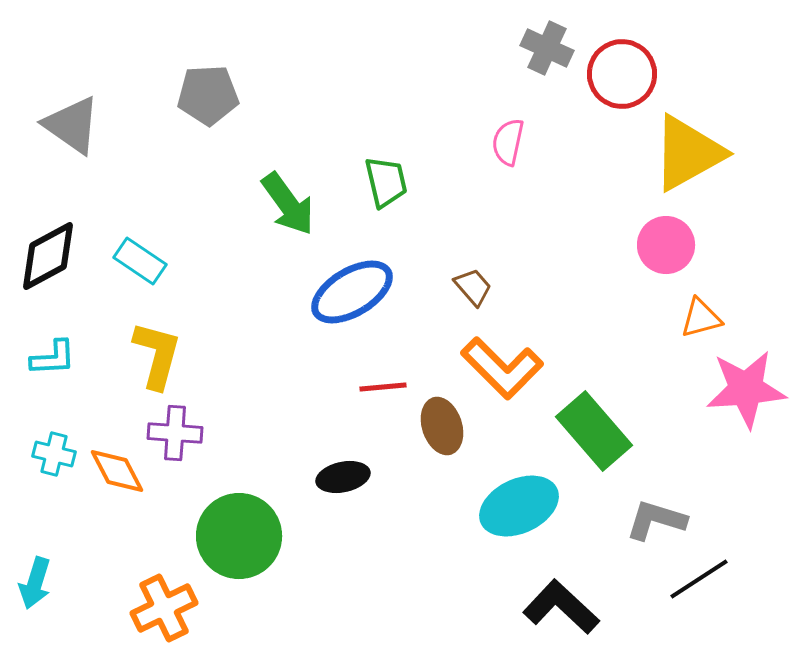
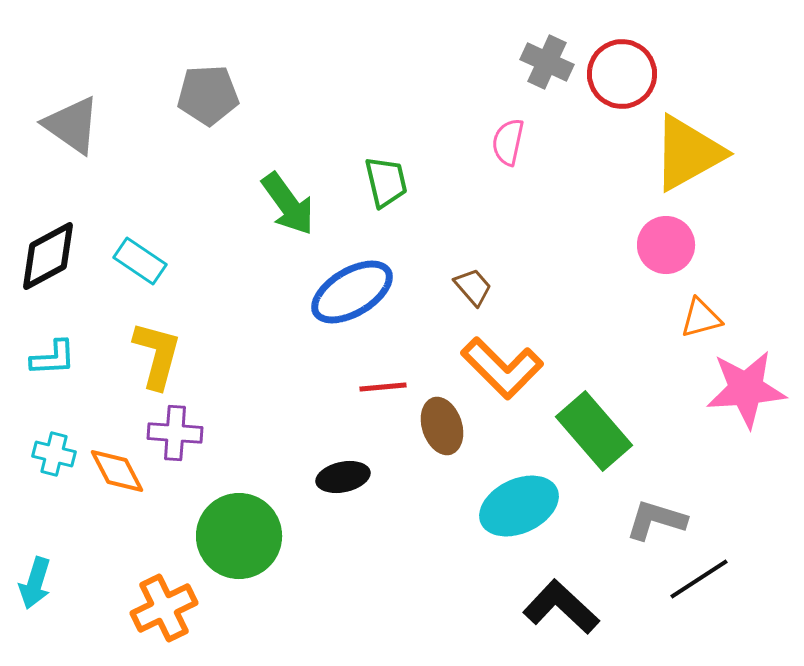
gray cross: moved 14 px down
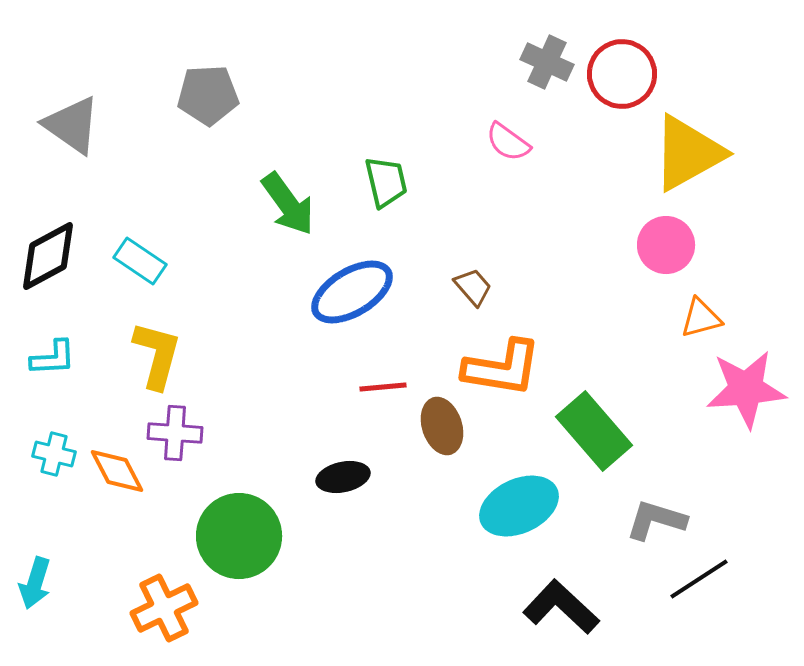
pink semicircle: rotated 66 degrees counterclockwise
orange L-shape: rotated 36 degrees counterclockwise
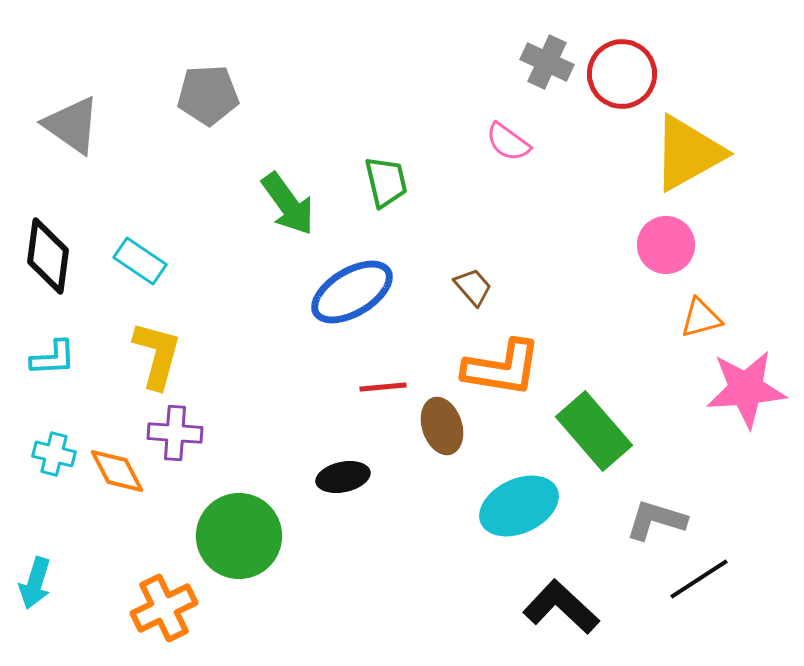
black diamond: rotated 54 degrees counterclockwise
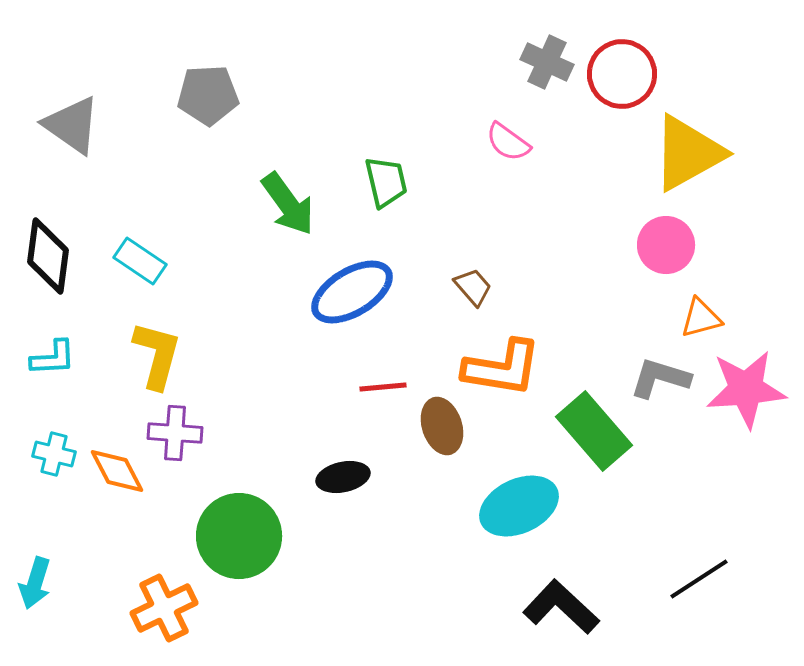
gray L-shape: moved 4 px right, 142 px up
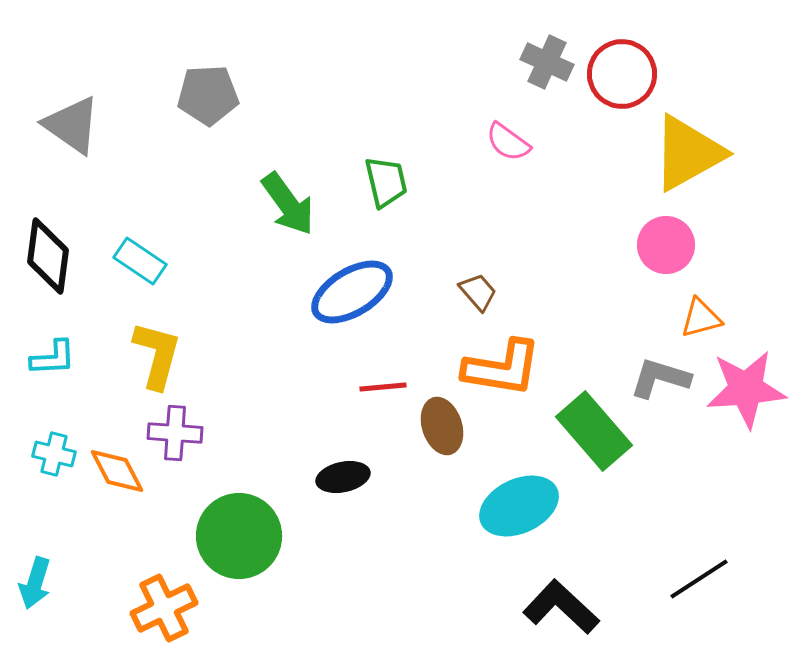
brown trapezoid: moved 5 px right, 5 px down
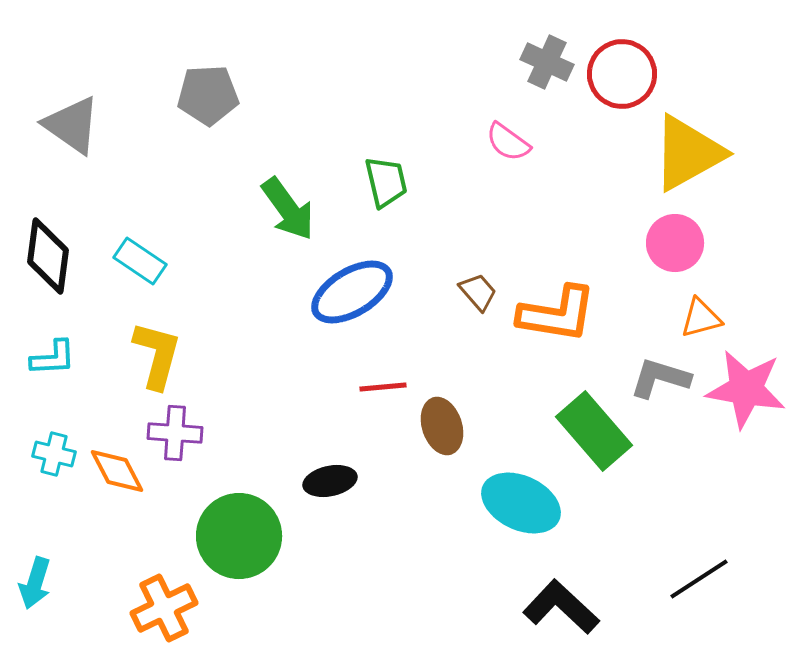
green arrow: moved 5 px down
pink circle: moved 9 px right, 2 px up
orange L-shape: moved 55 px right, 54 px up
pink star: rotated 14 degrees clockwise
black ellipse: moved 13 px left, 4 px down
cyan ellipse: moved 2 px right, 3 px up; rotated 50 degrees clockwise
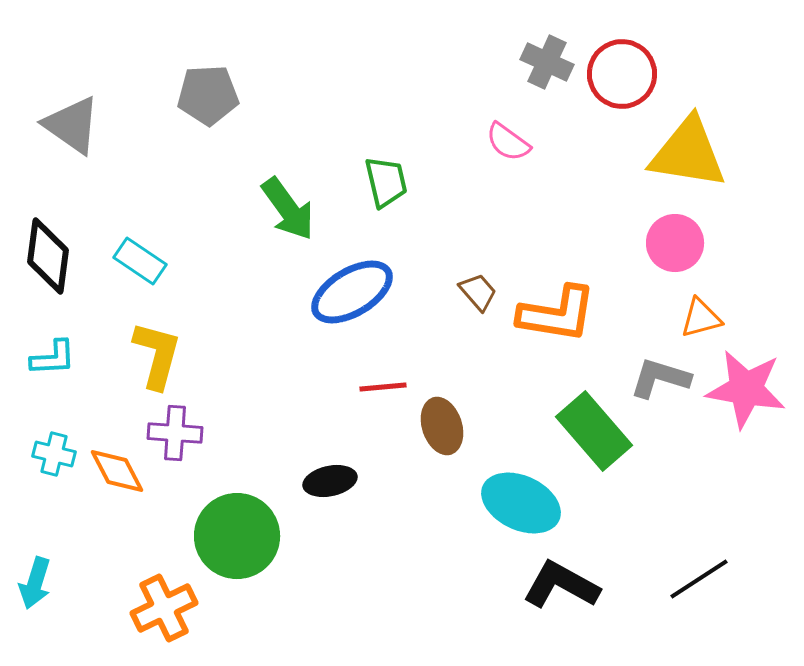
yellow triangle: rotated 38 degrees clockwise
green circle: moved 2 px left
black L-shape: moved 22 px up; rotated 14 degrees counterclockwise
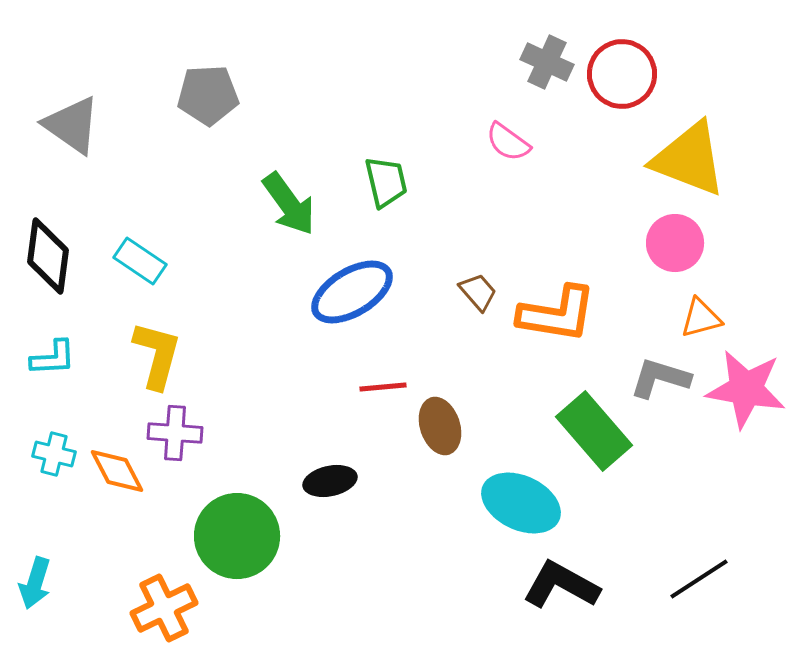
yellow triangle: moved 1 px right, 6 px down; rotated 12 degrees clockwise
green arrow: moved 1 px right, 5 px up
brown ellipse: moved 2 px left
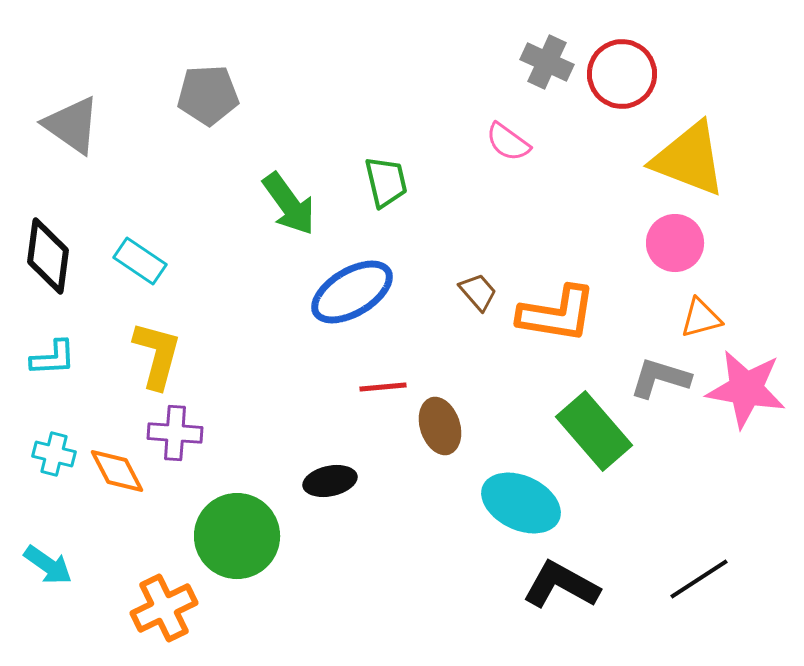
cyan arrow: moved 13 px right, 18 px up; rotated 72 degrees counterclockwise
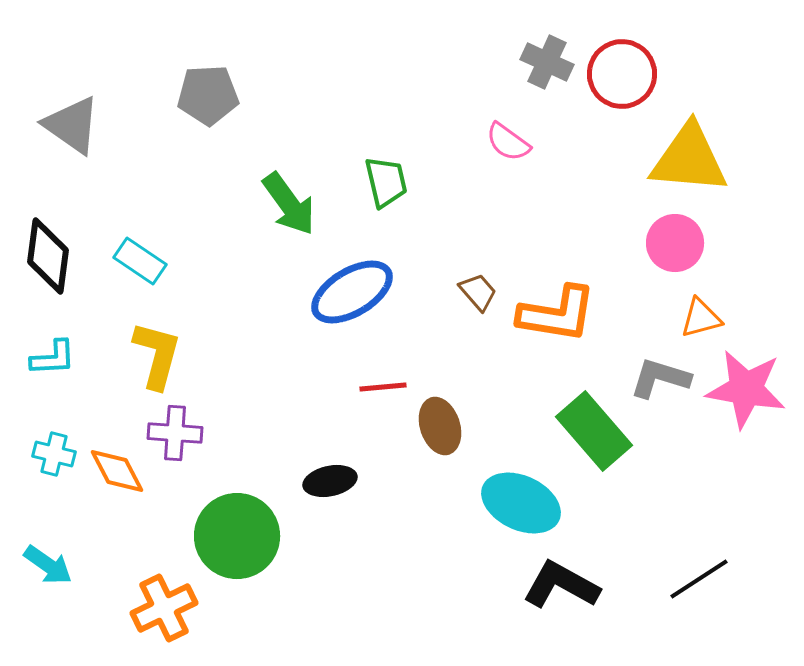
yellow triangle: rotated 16 degrees counterclockwise
